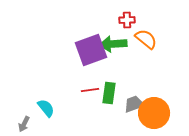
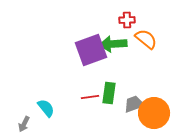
red line: moved 7 px down
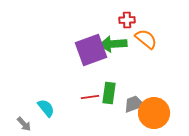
gray arrow: rotated 70 degrees counterclockwise
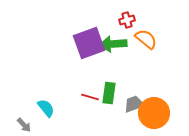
red cross: rotated 14 degrees counterclockwise
purple square: moved 2 px left, 7 px up
red line: rotated 24 degrees clockwise
gray arrow: moved 1 px down
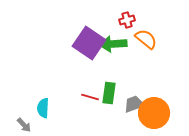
purple square: rotated 36 degrees counterclockwise
cyan semicircle: moved 3 px left; rotated 138 degrees counterclockwise
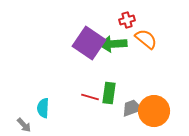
gray trapezoid: moved 2 px left, 4 px down
orange circle: moved 2 px up
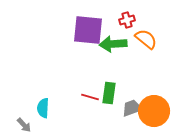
purple square: moved 1 px left, 13 px up; rotated 28 degrees counterclockwise
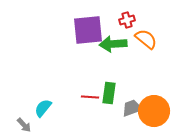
purple square: rotated 12 degrees counterclockwise
red line: rotated 12 degrees counterclockwise
cyan semicircle: rotated 36 degrees clockwise
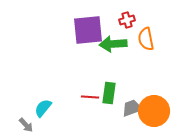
orange semicircle: rotated 140 degrees counterclockwise
gray arrow: moved 2 px right
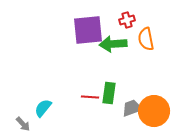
gray arrow: moved 3 px left, 1 px up
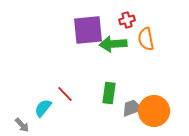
red line: moved 25 px left, 3 px up; rotated 42 degrees clockwise
gray arrow: moved 1 px left, 1 px down
